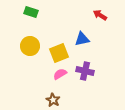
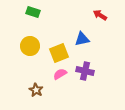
green rectangle: moved 2 px right
brown star: moved 17 px left, 10 px up
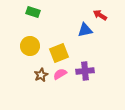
blue triangle: moved 3 px right, 9 px up
purple cross: rotated 18 degrees counterclockwise
brown star: moved 5 px right, 15 px up; rotated 16 degrees clockwise
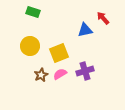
red arrow: moved 3 px right, 3 px down; rotated 16 degrees clockwise
purple cross: rotated 12 degrees counterclockwise
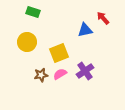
yellow circle: moved 3 px left, 4 px up
purple cross: rotated 18 degrees counterclockwise
brown star: rotated 16 degrees clockwise
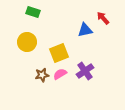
brown star: moved 1 px right
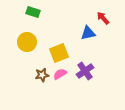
blue triangle: moved 3 px right, 3 px down
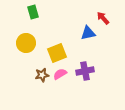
green rectangle: rotated 56 degrees clockwise
yellow circle: moved 1 px left, 1 px down
yellow square: moved 2 px left
purple cross: rotated 24 degrees clockwise
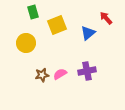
red arrow: moved 3 px right
blue triangle: rotated 28 degrees counterclockwise
yellow square: moved 28 px up
purple cross: moved 2 px right
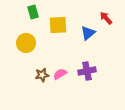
yellow square: moved 1 px right; rotated 18 degrees clockwise
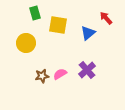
green rectangle: moved 2 px right, 1 px down
yellow square: rotated 12 degrees clockwise
purple cross: moved 1 px up; rotated 30 degrees counterclockwise
brown star: moved 1 px down
